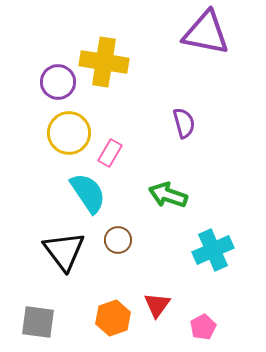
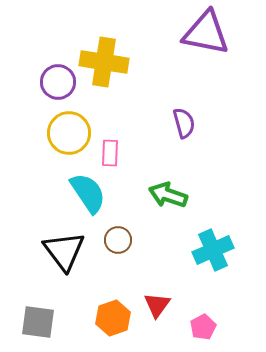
pink rectangle: rotated 28 degrees counterclockwise
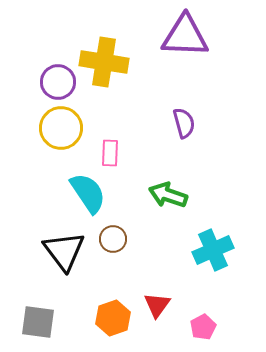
purple triangle: moved 21 px left, 3 px down; rotated 9 degrees counterclockwise
yellow circle: moved 8 px left, 5 px up
brown circle: moved 5 px left, 1 px up
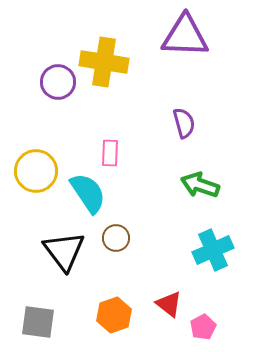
yellow circle: moved 25 px left, 43 px down
green arrow: moved 32 px right, 10 px up
brown circle: moved 3 px right, 1 px up
red triangle: moved 12 px right, 1 px up; rotated 28 degrees counterclockwise
orange hexagon: moved 1 px right, 3 px up
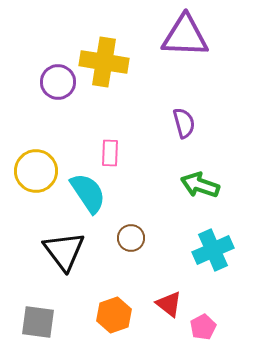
brown circle: moved 15 px right
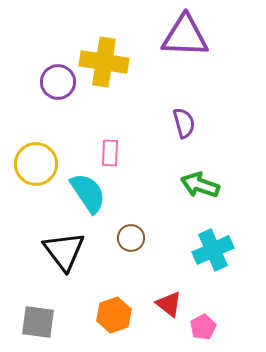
yellow circle: moved 7 px up
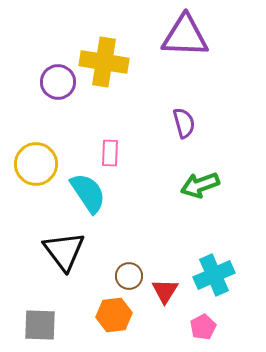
green arrow: rotated 39 degrees counterclockwise
brown circle: moved 2 px left, 38 px down
cyan cross: moved 1 px right, 25 px down
red triangle: moved 4 px left, 13 px up; rotated 24 degrees clockwise
orange hexagon: rotated 12 degrees clockwise
gray square: moved 2 px right, 3 px down; rotated 6 degrees counterclockwise
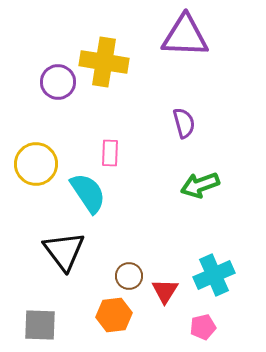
pink pentagon: rotated 15 degrees clockwise
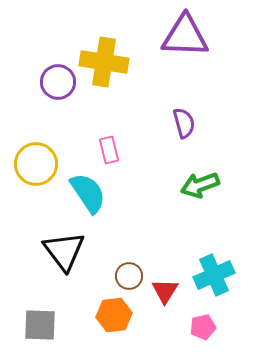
pink rectangle: moved 1 px left, 3 px up; rotated 16 degrees counterclockwise
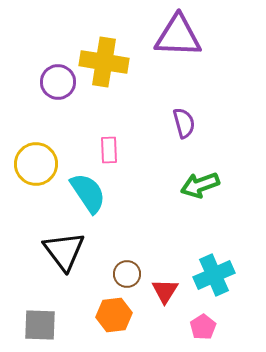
purple triangle: moved 7 px left
pink rectangle: rotated 12 degrees clockwise
brown circle: moved 2 px left, 2 px up
pink pentagon: rotated 20 degrees counterclockwise
